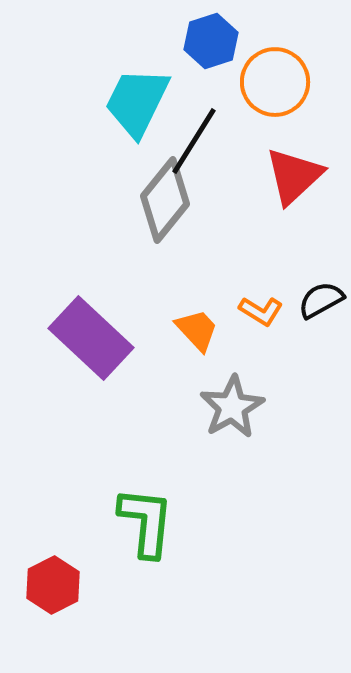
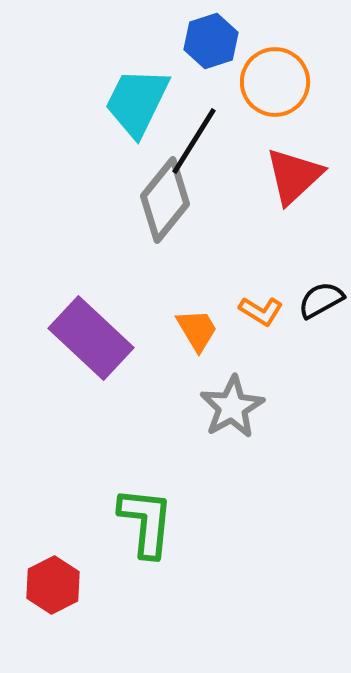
orange trapezoid: rotated 12 degrees clockwise
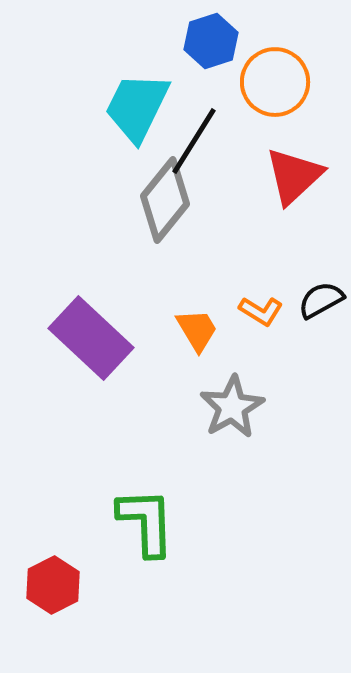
cyan trapezoid: moved 5 px down
green L-shape: rotated 8 degrees counterclockwise
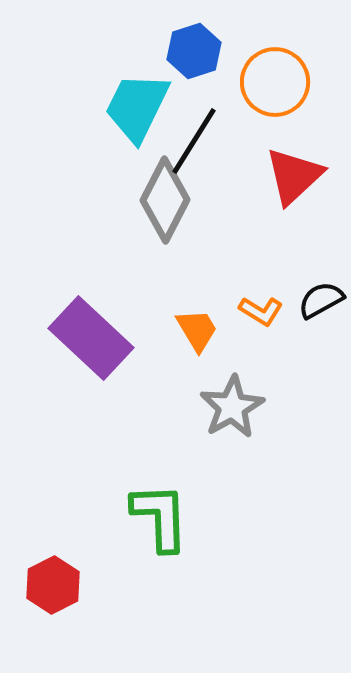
blue hexagon: moved 17 px left, 10 px down
gray diamond: rotated 12 degrees counterclockwise
green L-shape: moved 14 px right, 5 px up
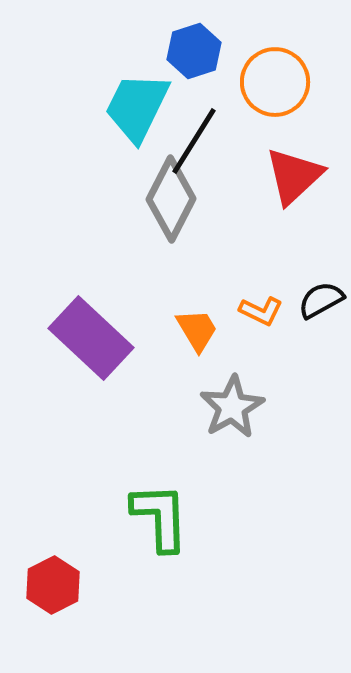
gray diamond: moved 6 px right, 1 px up
orange L-shape: rotated 6 degrees counterclockwise
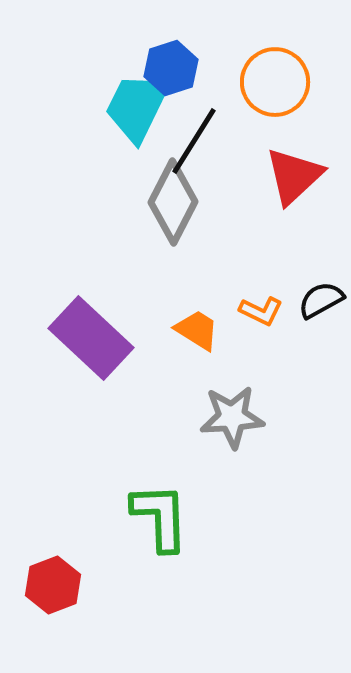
blue hexagon: moved 23 px left, 17 px down
gray diamond: moved 2 px right, 3 px down
orange trapezoid: rotated 27 degrees counterclockwise
gray star: moved 10 px down; rotated 26 degrees clockwise
red hexagon: rotated 6 degrees clockwise
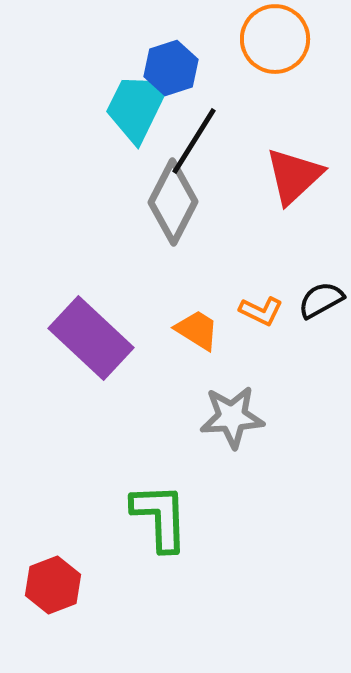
orange circle: moved 43 px up
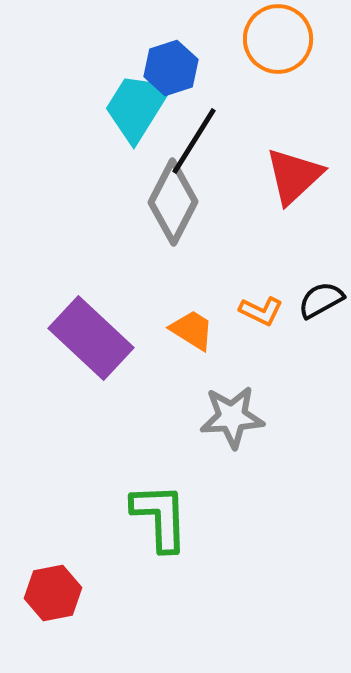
orange circle: moved 3 px right
cyan trapezoid: rotated 6 degrees clockwise
orange trapezoid: moved 5 px left
red hexagon: moved 8 px down; rotated 10 degrees clockwise
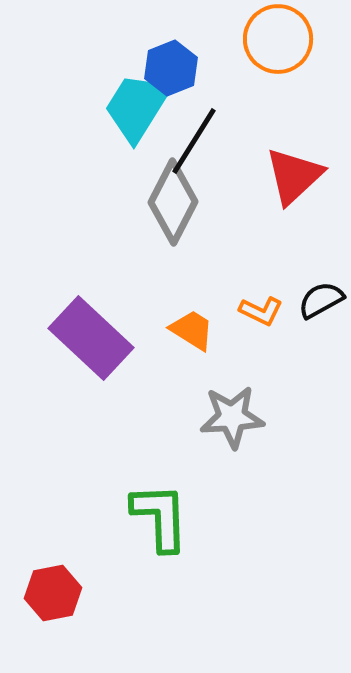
blue hexagon: rotated 4 degrees counterclockwise
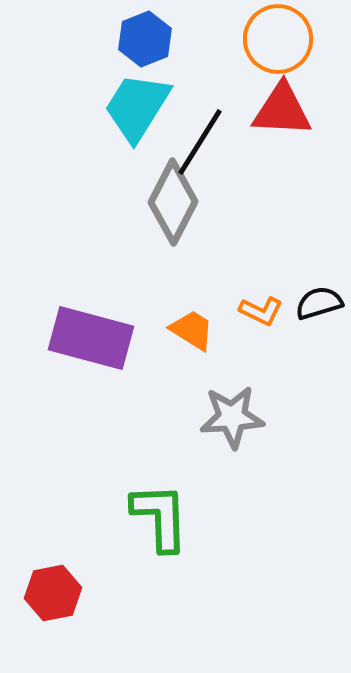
blue hexagon: moved 26 px left, 29 px up
black line: moved 6 px right, 1 px down
red triangle: moved 12 px left, 66 px up; rotated 46 degrees clockwise
black semicircle: moved 2 px left, 3 px down; rotated 12 degrees clockwise
purple rectangle: rotated 28 degrees counterclockwise
